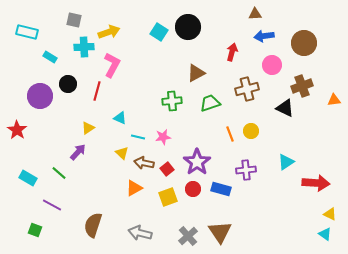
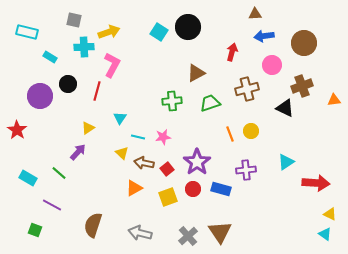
cyan triangle at (120, 118): rotated 40 degrees clockwise
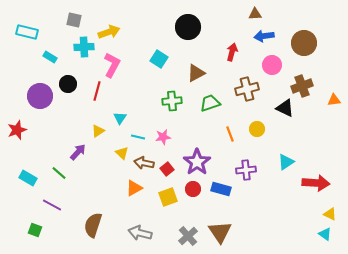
cyan square at (159, 32): moved 27 px down
yellow triangle at (88, 128): moved 10 px right, 3 px down
red star at (17, 130): rotated 18 degrees clockwise
yellow circle at (251, 131): moved 6 px right, 2 px up
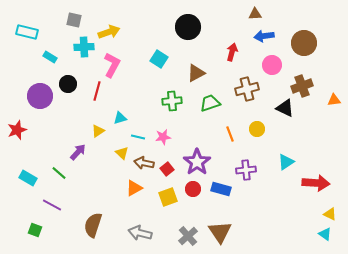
cyan triangle at (120, 118): rotated 40 degrees clockwise
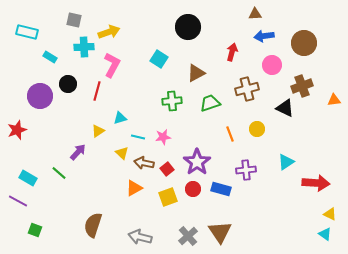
purple line at (52, 205): moved 34 px left, 4 px up
gray arrow at (140, 233): moved 4 px down
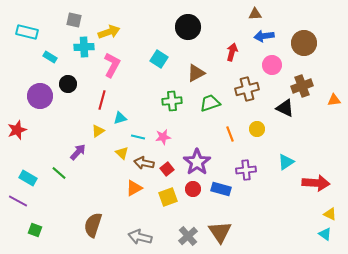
red line at (97, 91): moved 5 px right, 9 px down
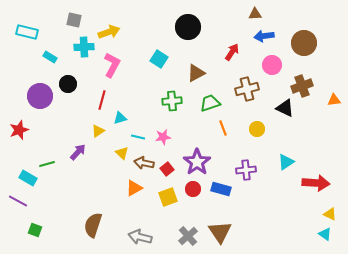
red arrow at (232, 52): rotated 18 degrees clockwise
red star at (17, 130): moved 2 px right
orange line at (230, 134): moved 7 px left, 6 px up
green line at (59, 173): moved 12 px left, 9 px up; rotated 56 degrees counterclockwise
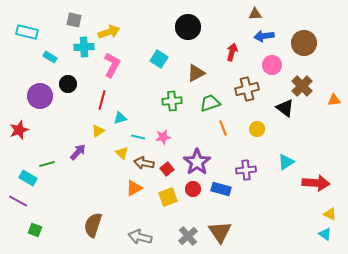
red arrow at (232, 52): rotated 18 degrees counterclockwise
brown cross at (302, 86): rotated 25 degrees counterclockwise
black triangle at (285, 108): rotated 12 degrees clockwise
